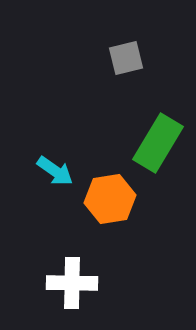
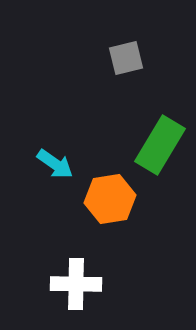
green rectangle: moved 2 px right, 2 px down
cyan arrow: moved 7 px up
white cross: moved 4 px right, 1 px down
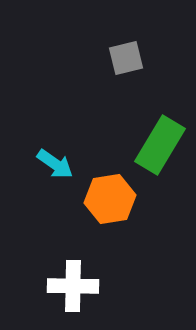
white cross: moved 3 px left, 2 px down
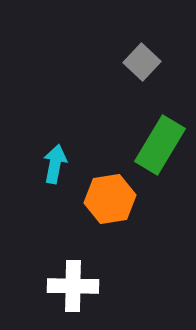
gray square: moved 16 px right, 4 px down; rotated 33 degrees counterclockwise
cyan arrow: rotated 114 degrees counterclockwise
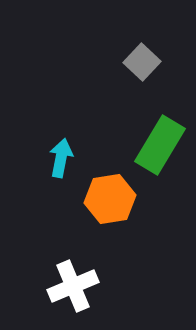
cyan arrow: moved 6 px right, 6 px up
white cross: rotated 24 degrees counterclockwise
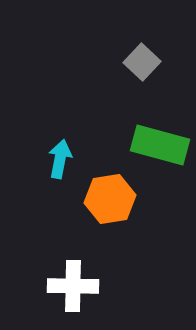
green rectangle: rotated 74 degrees clockwise
cyan arrow: moved 1 px left, 1 px down
white cross: rotated 24 degrees clockwise
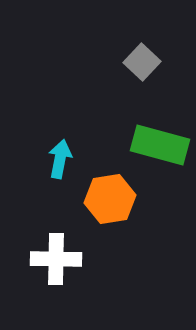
white cross: moved 17 px left, 27 px up
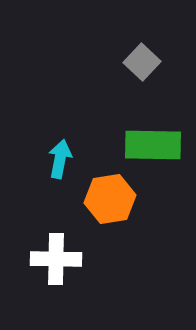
green rectangle: moved 7 px left; rotated 14 degrees counterclockwise
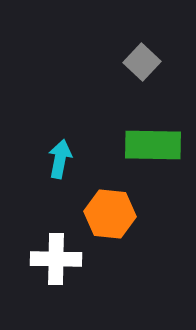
orange hexagon: moved 15 px down; rotated 15 degrees clockwise
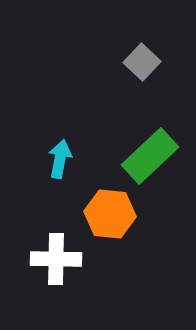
green rectangle: moved 3 px left, 11 px down; rotated 44 degrees counterclockwise
